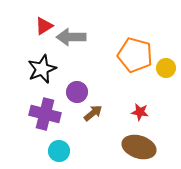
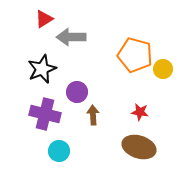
red triangle: moved 7 px up
yellow circle: moved 3 px left, 1 px down
brown arrow: moved 2 px down; rotated 54 degrees counterclockwise
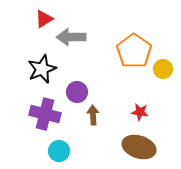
orange pentagon: moved 1 px left, 4 px up; rotated 20 degrees clockwise
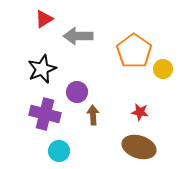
gray arrow: moved 7 px right, 1 px up
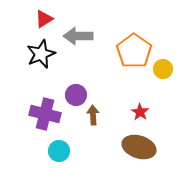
black star: moved 1 px left, 15 px up
purple circle: moved 1 px left, 3 px down
red star: rotated 24 degrees clockwise
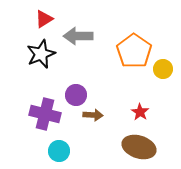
brown arrow: rotated 96 degrees clockwise
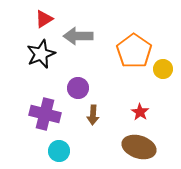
purple circle: moved 2 px right, 7 px up
brown arrow: rotated 90 degrees clockwise
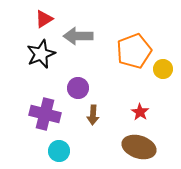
orange pentagon: rotated 16 degrees clockwise
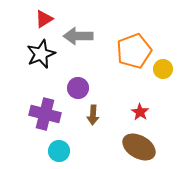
brown ellipse: rotated 12 degrees clockwise
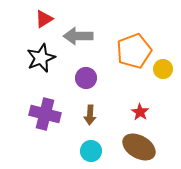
black star: moved 4 px down
purple circle: moved 8 px right, 10 px up
brown arrow: moved 3 px left
cyan circle: moved 32 px right
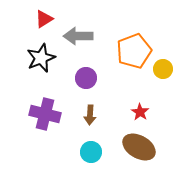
cyan circle: moved 1 px down
